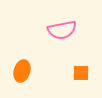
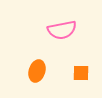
orange ellipse: moved 15 px right
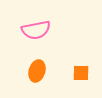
pink semicircle: moved 26 px left
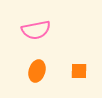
orange square: moved 2 px left, 2 px up
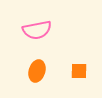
pink semicircle: moved 1 px right
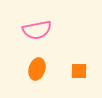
orange ellipse: moved 2 px up
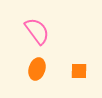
pink semicircle: moved 1 px down; rotated 116 degrees counterclockwise
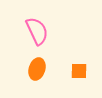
pink semicircle: rotated 12 degrees clockwise
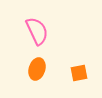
orange square: moved 2 px down; rotated 12 degrees counterclockwise
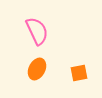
orange ellipse: rotated 10 degrees clockwise
